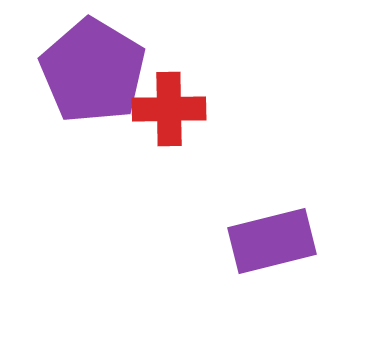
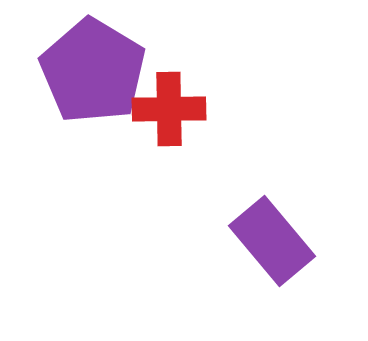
purple rectangle: rotated 64 degrees clockwise
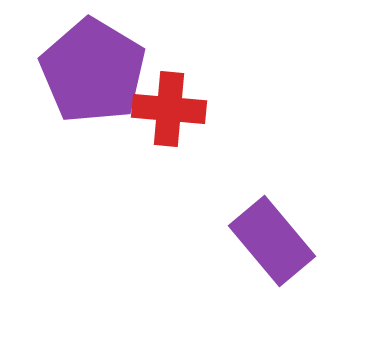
red cross: rotated 6 degrees clockwise
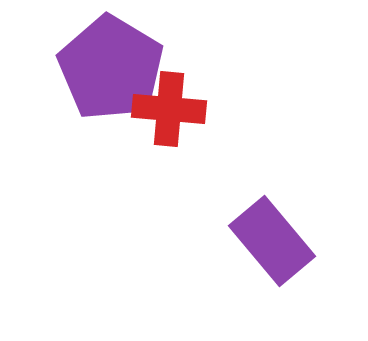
purple pentagon: moved 18 px right, 3 px up
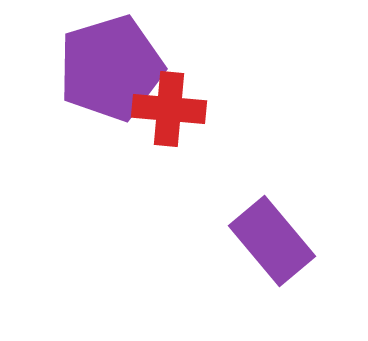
purple pentagon: rotated 24 degrees clockwise
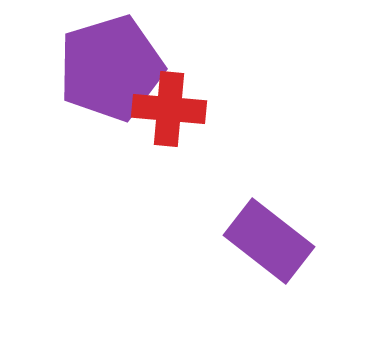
purple rectangle: moved 3 px left; rotated 12 degrees counterclockwise
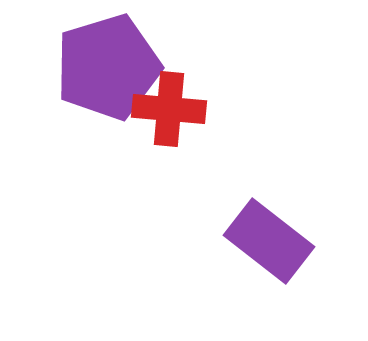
purple pentagon: moved 3 px left, 1 px up
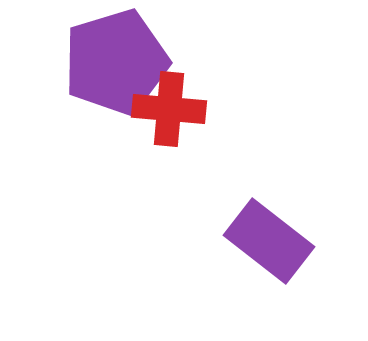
purple pentagon: moved 8 px right, 5 px up
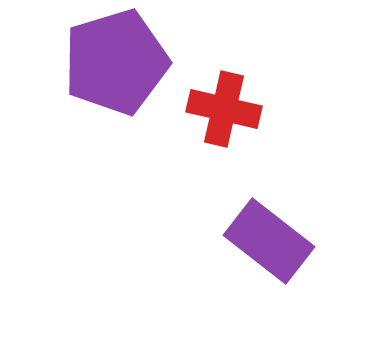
red cross: moved 55 px right; rotated 8 degrees clockwise
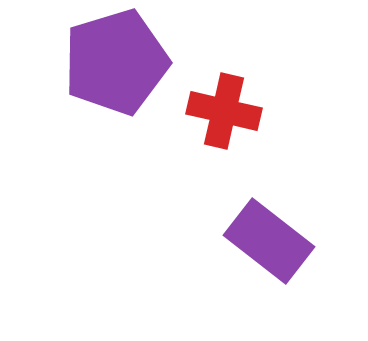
red cross: moved 2 px down
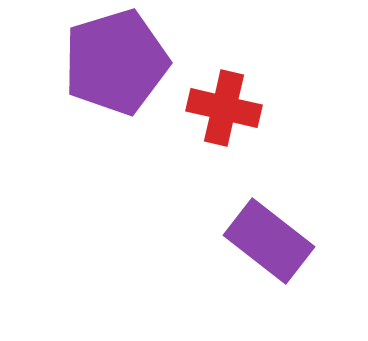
red cross: moved 3 px up
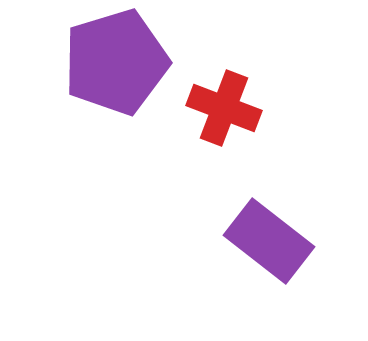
red cross: rotated 8 degrees clockwise
